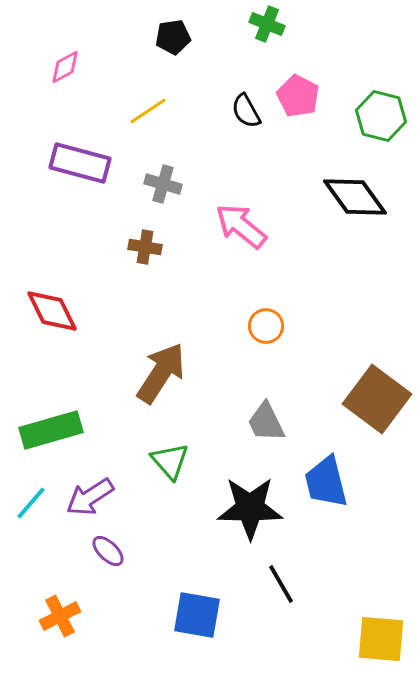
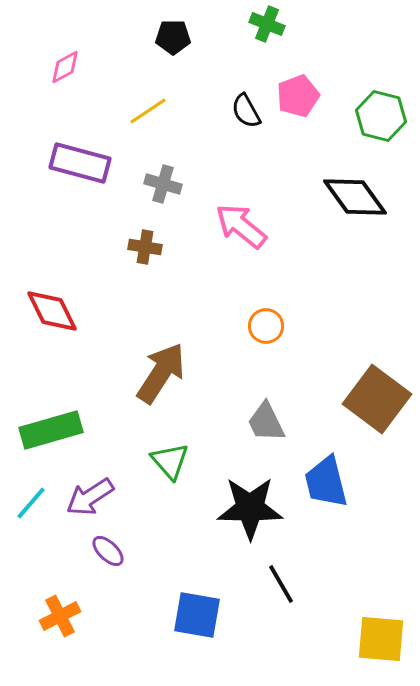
black pentagon: rotated 8 degrees clockwise
pink pentagon: rotated 24 degrees clockwise
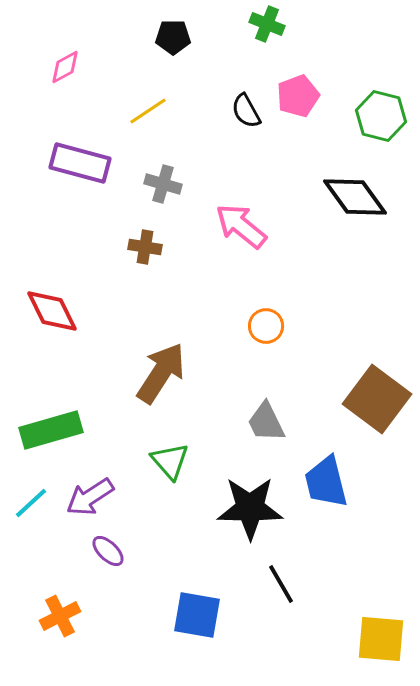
cyan line: rotated 6 degrees clockwise
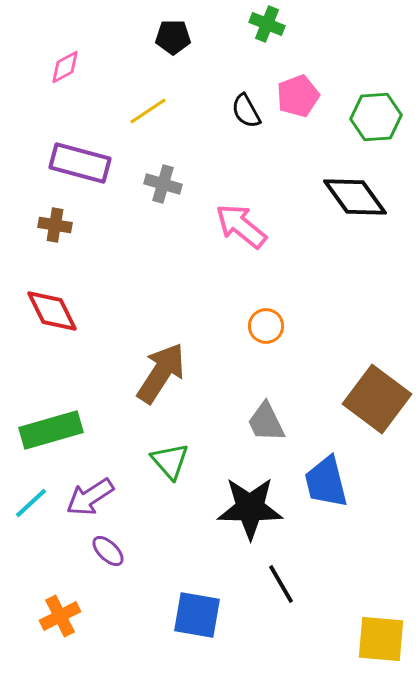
green hexagon: moved 5 px left, 1 px down; rotated 18 degrees counterclockwise
brown cross: moved 90 px left, 22 px up
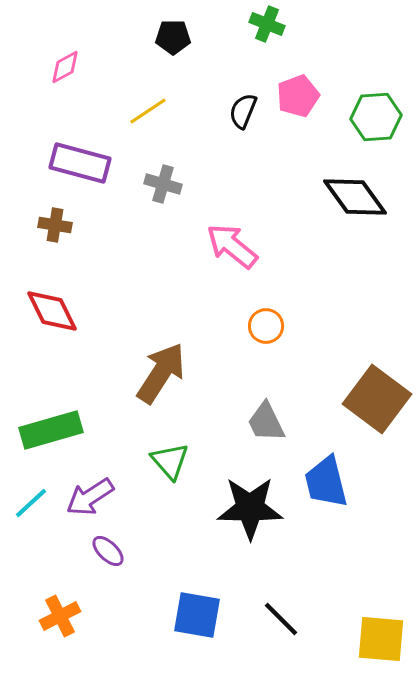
black semicircle: moved 3 px left; rotated 51 degrees clockwise
pink arrow: moved 9 px left, 20 px down
black line: moved 35 px down; rotated 15 degrees counterclockwise
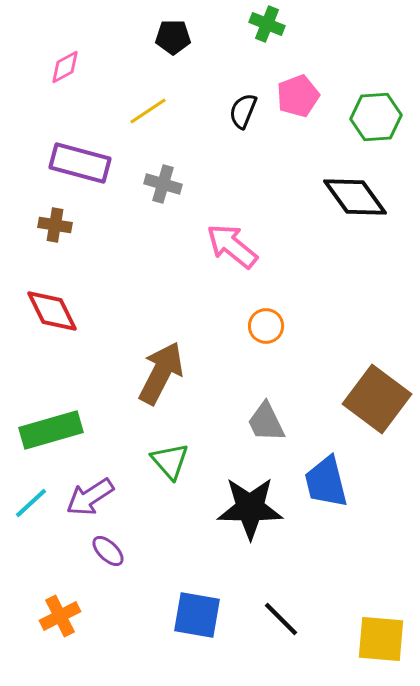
brown arrow: rotated 6 degrees counterclockwise
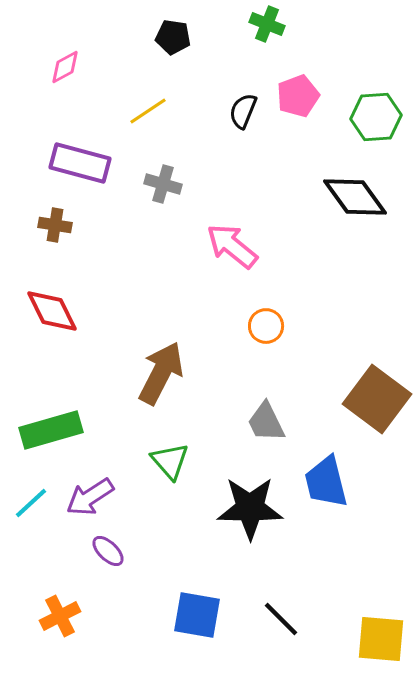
black pentagon: rotated 8 degrees clockwise
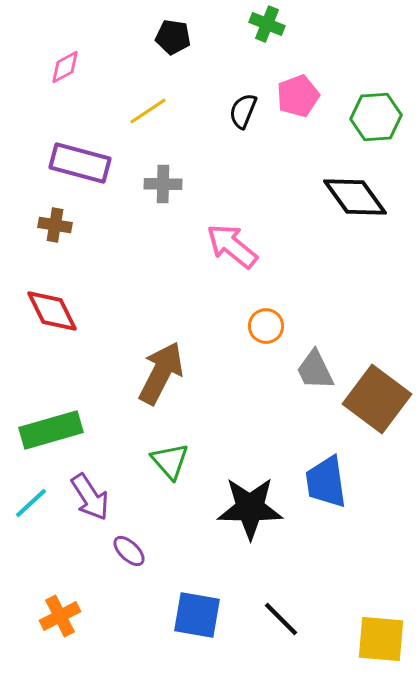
gray cross: rotated 15 degrees counterclockwise
gray trapezoid: moved 49 px right, 52 px up
blue trapezoid: rotated 6 degrees clockwise
purple arrow: rotated 90 degrees counterclockwise
purple ellipse: moved 21 px right
